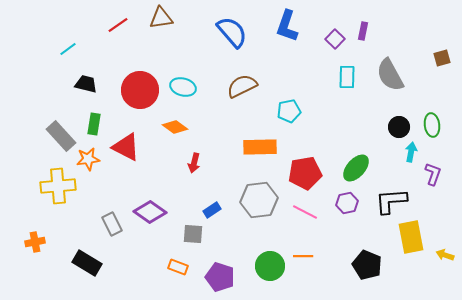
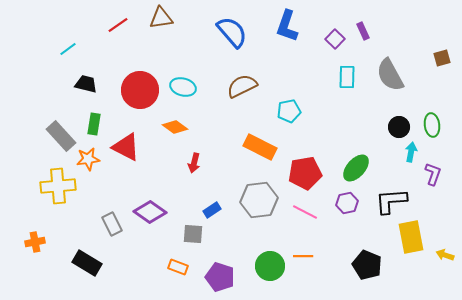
purple rectangle at (363, 31): rotated 36 degrees counterclockwise
orange rectangle at (260, 147): rotated 28 degrees clockwise
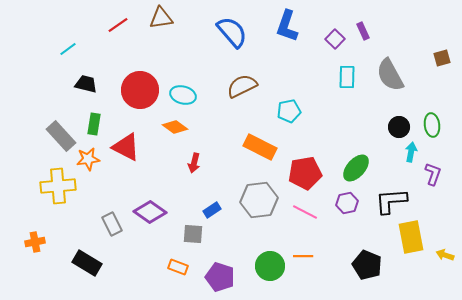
cyan ellipse at (183, 87): moved 8 px down
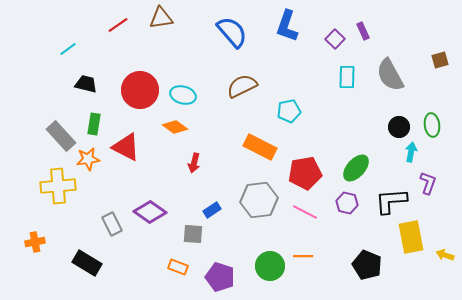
brown square at (442, 58): moved 2 px left, 2 px down
purple L-shape at (433, 174): moved 5 px left, 9 px down
purple hexagon at (347, 203): rotated 25 degrees clockwise
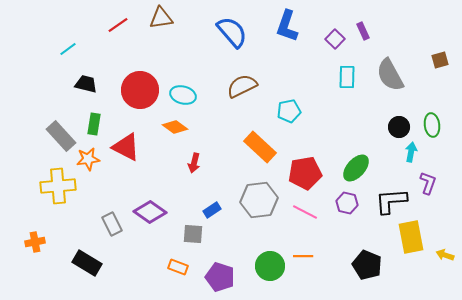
orange rectangle at (260, 147): rotated 16 degrees clockwise
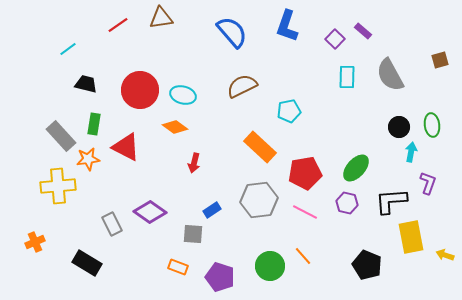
purple rectangle at (363, 31): rotated 24 degrees counterclockwise
orange cross at (35, 242): rotated 12 degrees counterclockwise
orange line at (303, 256): rotated 48 degrees clockwise
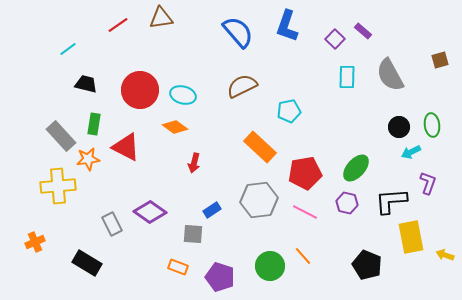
blue semicircle at (232, 32): moved 6 px right
cyan arrow at (411, 152): rotated 126 degrees counterclockwise
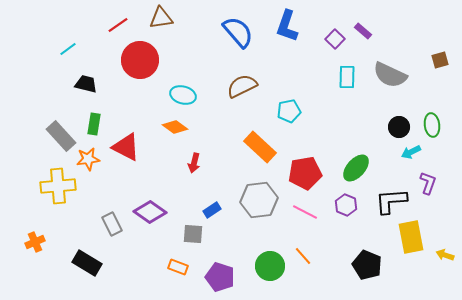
gray semicircle at (390, 75): rotated 36 degrees counterclockwise
red circle at (140, 90): moved 30 px up
purple hexagon at (347, 203): moved 1 px left, 2 px down; rotated 10 degrees clockwise
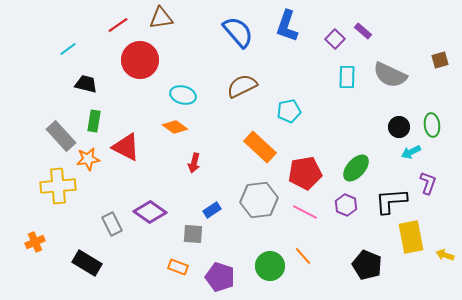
green rectangle at (94, 124): moved 3 px up
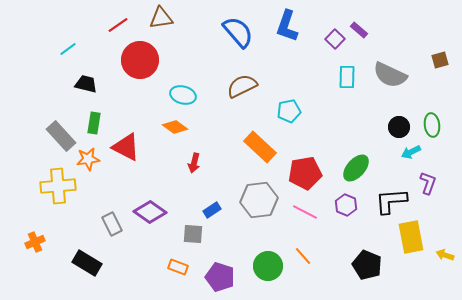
purple rectangle at (363, 31): moved 4 px left, 1 px up
green rectangle at (94, 121): moved 2 px down
green circle at (270, 266): moved 2 px left
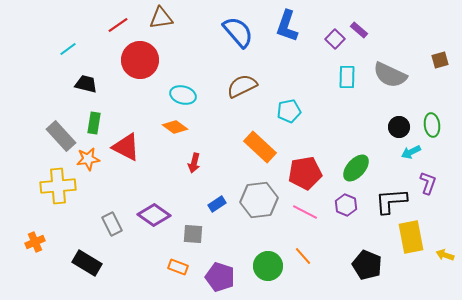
blue rectangle at (212, 210): moved 5 px right, 6 px up
purple diamond at (150, 212): moved 4 px right, 3 px down
